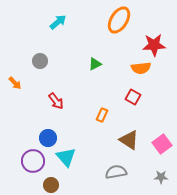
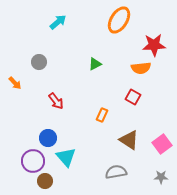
gray circle: moved 1 px left, 1 px down
brown circle: moved 6 px left, 4 px up
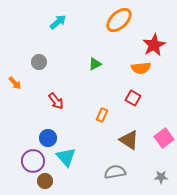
orange ellipse: rotated 16 degrees clockwise
red star: rotated 25 degrees counterclockwise
red square: moved 1 px down
pink square: moved 2 px right, 6 px up
gray semicircle: moved 1 px left
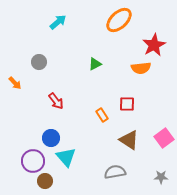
red square: moved 6 px left, 6 px down; rotated 28 degrees counterclockwise
orange rectangle: rotated 56 degrees counterclockwise
blue circle: moved 3 px right
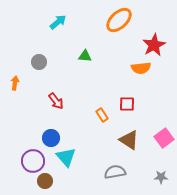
green triangle: moved 10 px left, 8 px up; rotated 32 degrees clockwise
orange arrow: rotated 128 degrees counterclockwise
